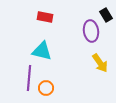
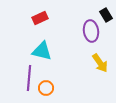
red rectangle: moved 5 px left, 1 px down; rotated 35 degrees counterclockwise
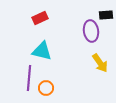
black rectangle: rotated 64 degrees counterclockwise
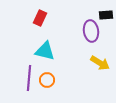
red rectangle: rotated 42 degrees counterclockwise
cyan triangle: moved 3 px right
yellow arrow: rotated 24 degrees counterclockwise
orange circle: moved 1 px right, 8 px up
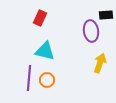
yellow arrow: rotated 102 degrees counterclockwise
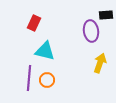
red rectangle: moved 6 px left, 5 px down
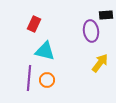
red rectangle: moved 1 px down
yellow arrow: rotated 18 degrees clockwise
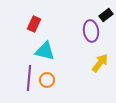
black rectangle: rotated 32 degrees counterclockwise
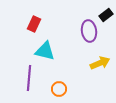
purple ellipse: moved 2 px left
yellow arrow: rotated 30 degrees clockwise
orange circle: moved 12 px right, 9 px down
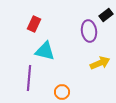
orange circle: moved 3 px right, 3 px down
